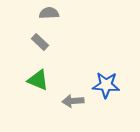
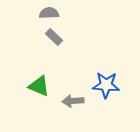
gray rectangle: moved 14 px right, 5 px up
green triangle: moved 1 px right, 6 px down
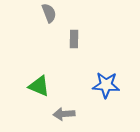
gray semicircle: rotated 72 degrees clockwise
gray rectangle: moved 20 px right, 2 px down; rotated 48 degrees clockwise
gray arrow: moved 9 px left, 13 px down
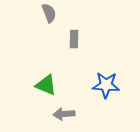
green triangle: moved 7 px right, 1 px up
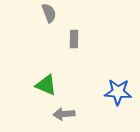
blue star: moved 12 px right, 7 px down
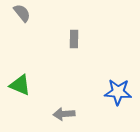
gray semicircle: moved 27 px left; rotated 18 degrees counterclockwise
green triangle: moved 26 px left
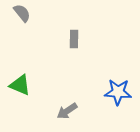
gray arrow: moved 3 px right, 3 px up; rotated 30 degrees counterclockwise
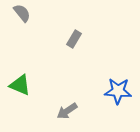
gray rectangle: rotated 30 degrees clockwise
blue star: moved 1 px up
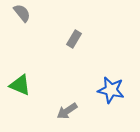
blue star: moved 7 px left, 1 px up; rotated 8 degrees clockwise
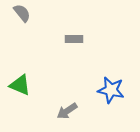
gray rectangle: rotated 60 degrees clockwise
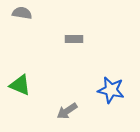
gray semicircle: rotated 42 degrees counterclockwise
